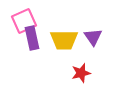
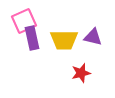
purple triangle: rotated 42 degrees counterclockwise
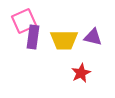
purple rectangle: moved 1 px right, 1 px up; rotated 20 degrees clockwise
red star: rotated 12 degrees counterclockwise
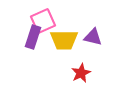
pink square: moved 19 px right
purple rectangle: rotated 10 degrees clockwise
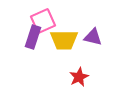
red star: moved 2 px left, 4 px down
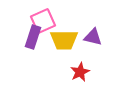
red star: moved 1 px right, 5 px up
